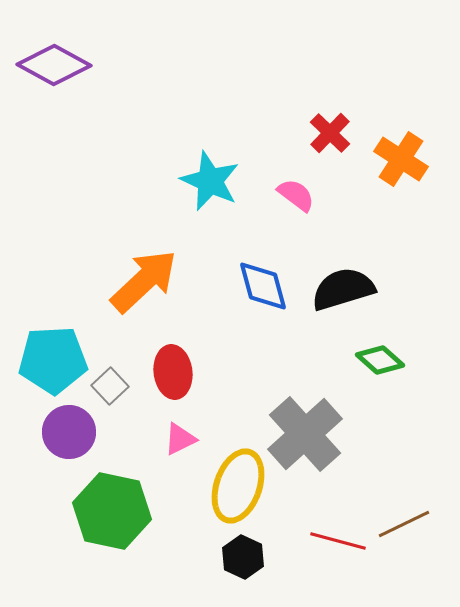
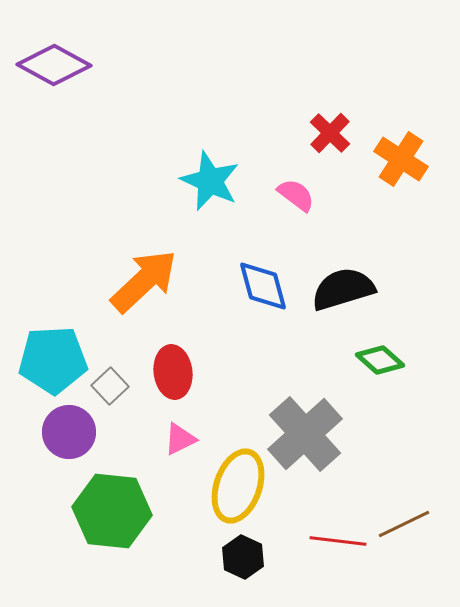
green hexagon: rotated 6 degrees counterclockwise
red line: rotated 8 degrees counterclockwise
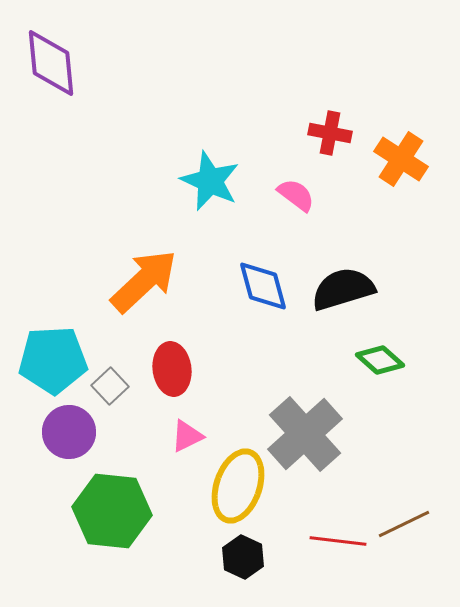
purple diamond: moved 3 px left, 2 px up; rotated 56 degrees clockwise
red cross: rotated 33 degrees counterclockwise
red ellipse: moved 1 px left, 3 px up
pink triangle: moved 7 px right, 3 px up
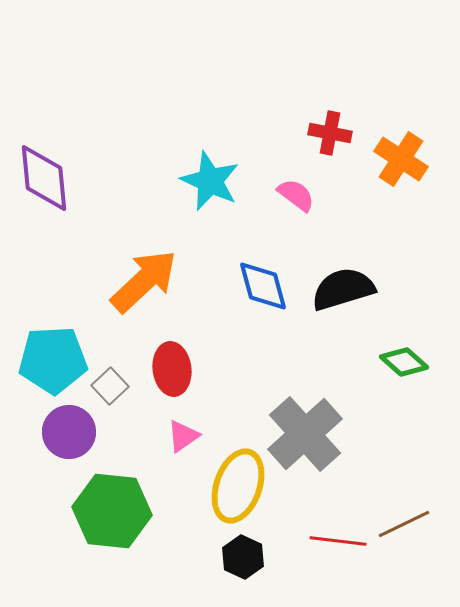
purple diamond: moved 7 px left, 115 px down
green diamond: moved 24 px right, 2 px down
pink triangle: moved 4 px left; rotated 9 degrees counterclockwise
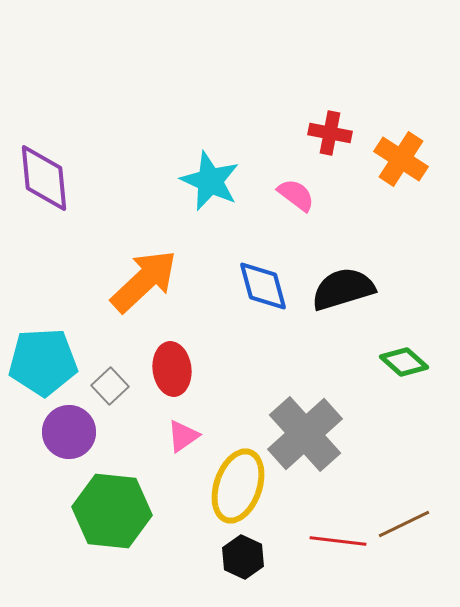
cyan pentagon: moved 10 px left, 2 px down
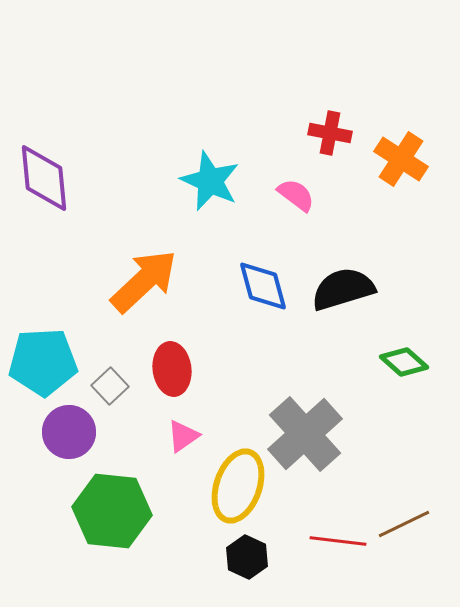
black hexagon: moved 4 px right
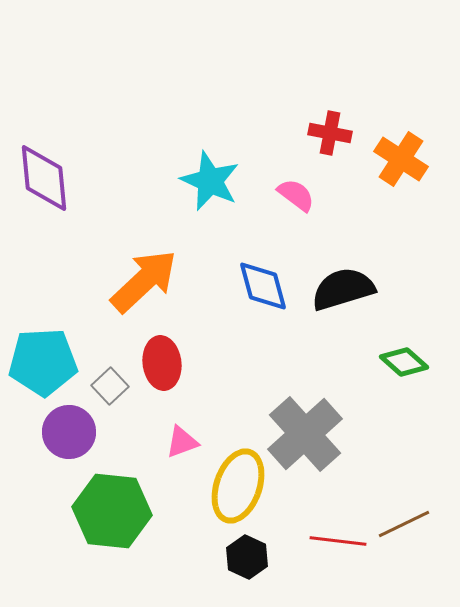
red ellipse: moved 10 px left, 6 px up
pink triangle: moved 1 px left, 6 px down; rotated 15 degrees clockwise
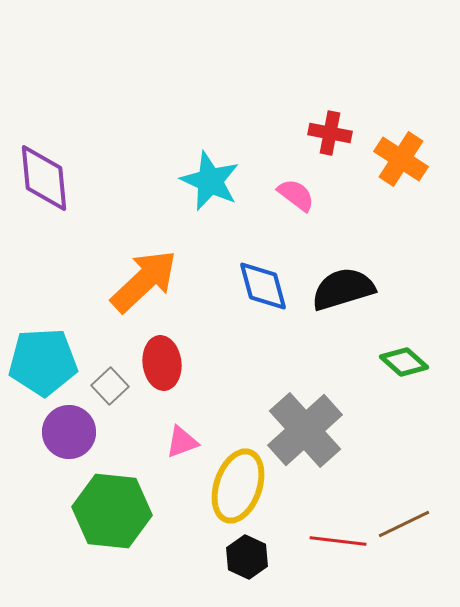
gray cross: moved 4 px up
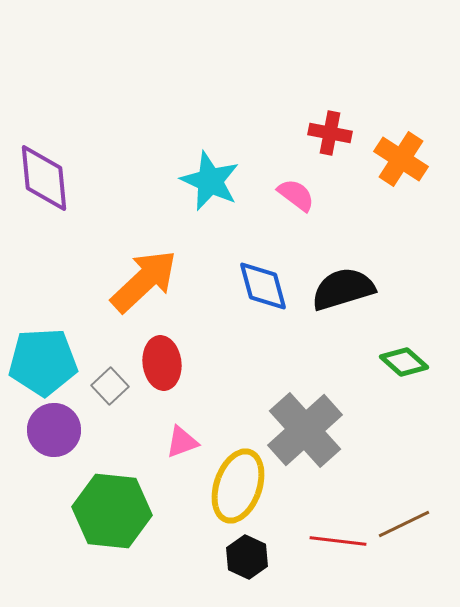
purple circle: moved 15 px left, 2 px up
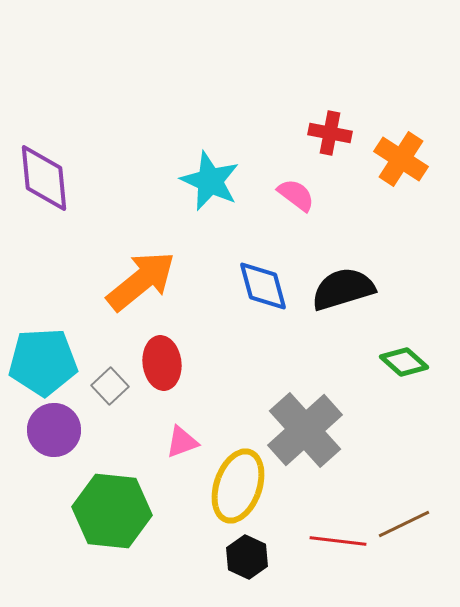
orange arrow: moved 3 px left; rotated 4 degrees clockwise
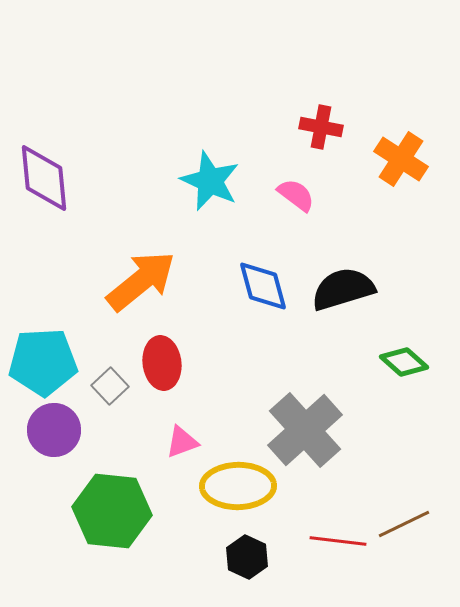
red cross: moved 9 px left, 6 px up
yellow ellipse: rotated 70 degrees clockwise
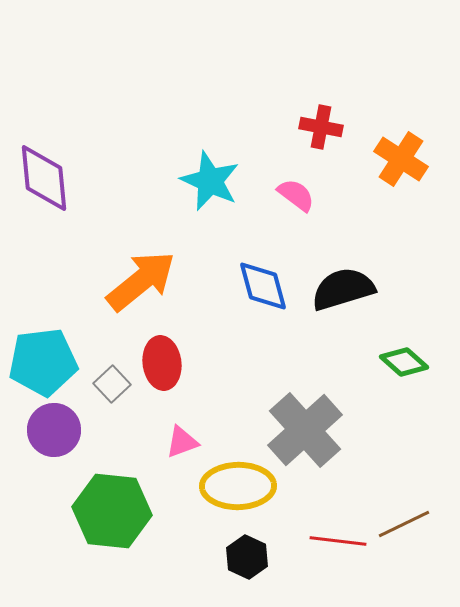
cyan pentagon: rotated 4 degrees counterclockwise
gray square: moved 2 px right, 2 px up
